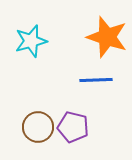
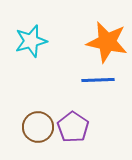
orange star: moved 5 px down; rotated 6 degrees counterclockwise
blue line: moved 2 px right
purple pentagon: rotated 20 degrees clockwise
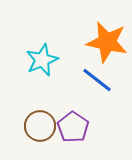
cyan star: moved 11 px right, 19 px down; rotated 8 degrees counterclockwise
blue line: moved 1 px left; rotated 40 degrees clockwise
brown circle: moved 2 px right, 1 px up
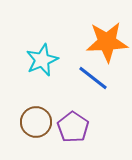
orange star: rotated 15 degrees counterclockwise
blue line: moved 4 px left, 2 px up
brown circle: moved 4 px left, 4 px up
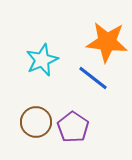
orange star: rotated 9 degrees clockwise
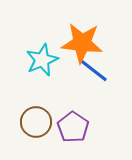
orange star: moved 25 px left, 1 px down
blue line: moved 8 px up
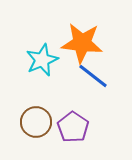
blue line: moved 6 px down
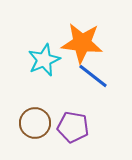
cyan star: moved 2 px right
brown circle: moved 1 px left, 1 px down
purple pentagon: rotated 24 degrees counterclockwise
